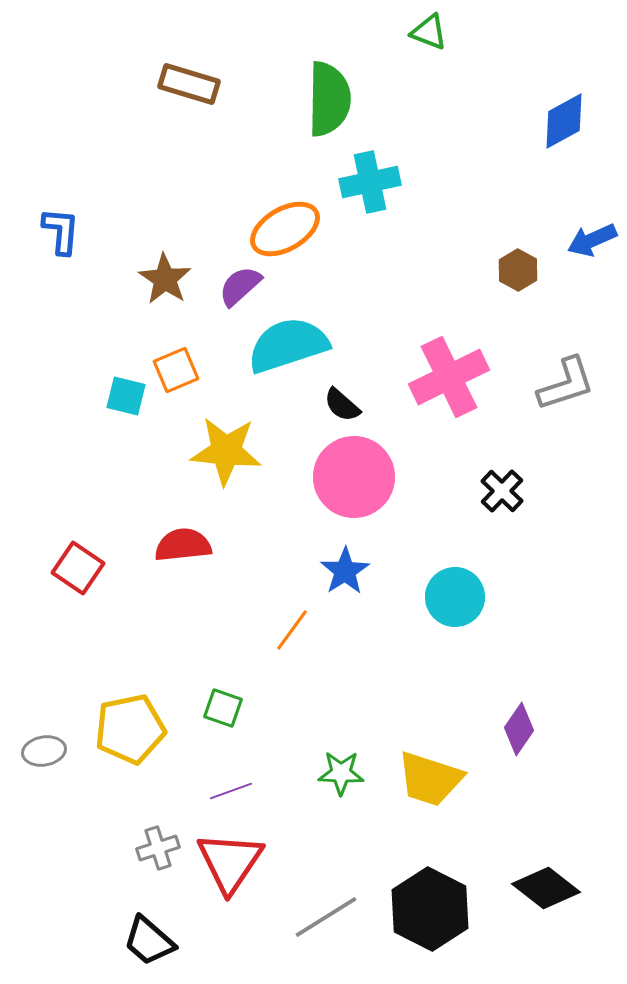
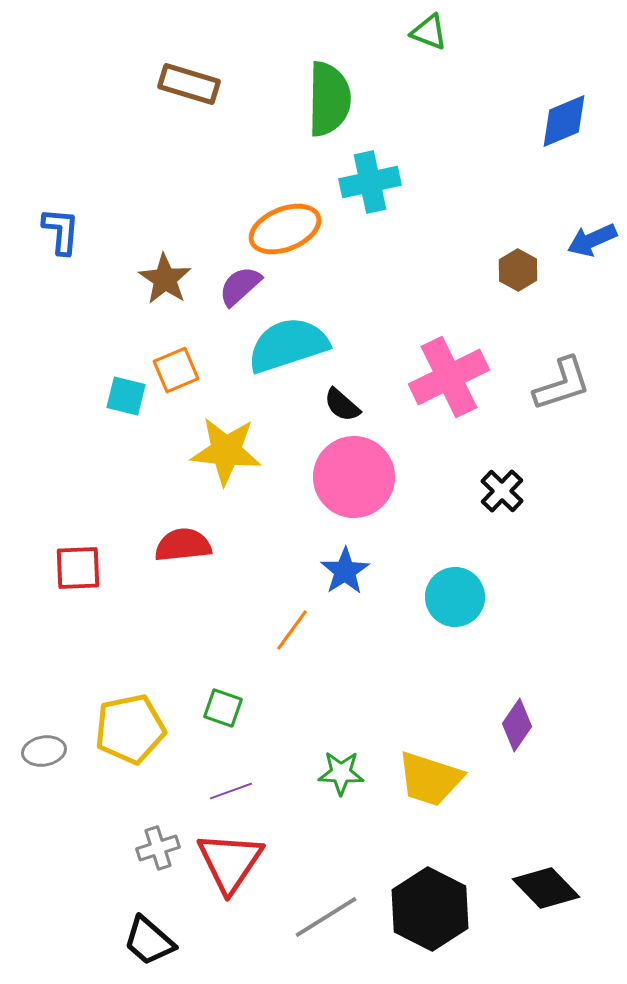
blue diamond: rotated 6 degrees clockwise
orange ellipse: rotated 8 degrees clockwise
gray L-shape: moved 4 px left
red square: rotated 36 degrees counterclockwise
purple diamond: moved 2 px left, 4 px up
black diamond: rotated 8 degrees clockwise
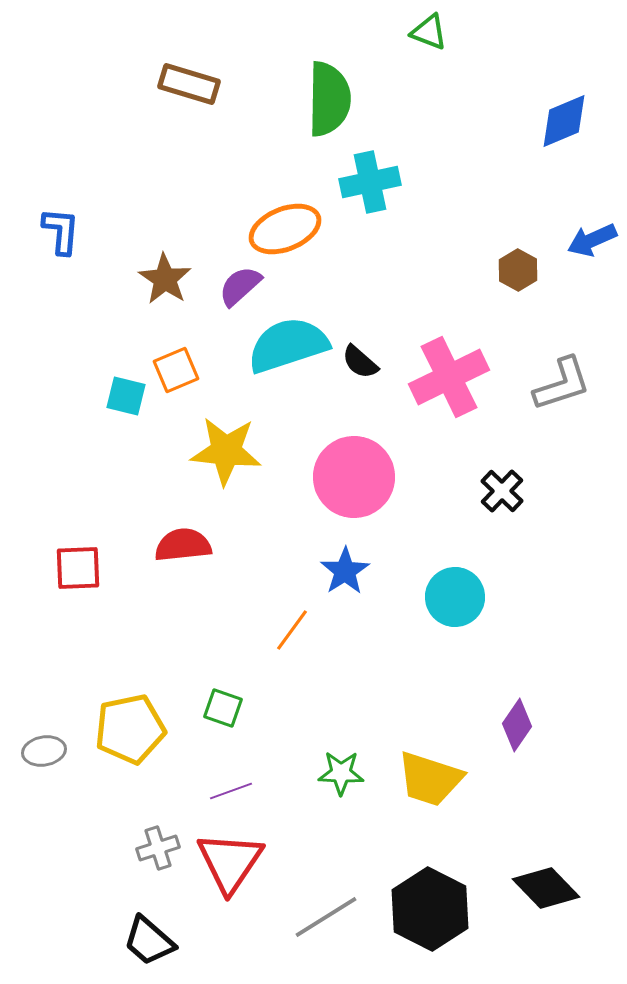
black semicircle: moved 18 px right, 43 px up
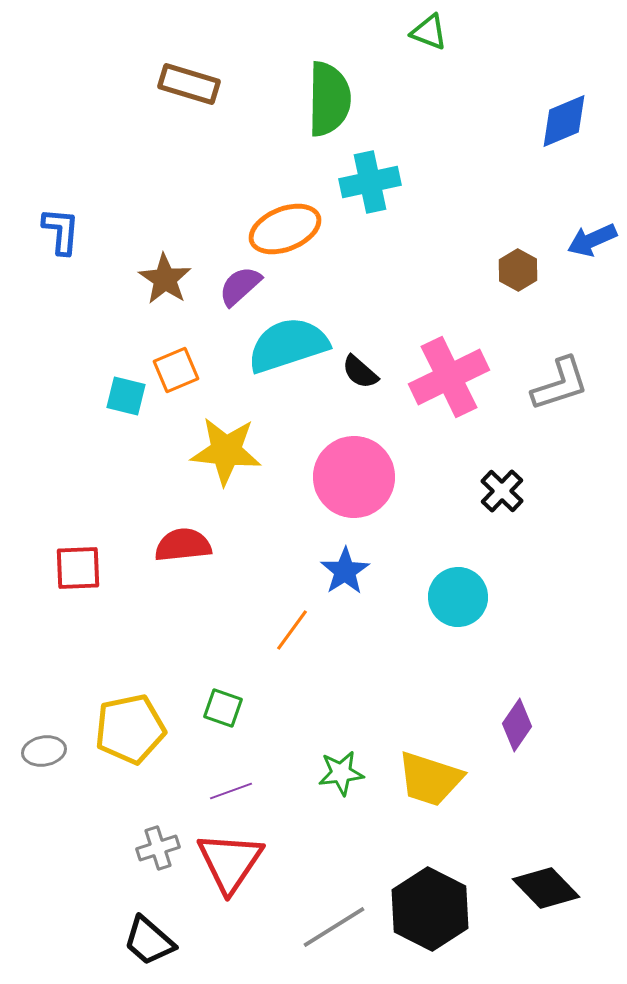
black semicircle: moved 10 px down
gray L-shape: moved 2 px left
cyan circle: moved 3 px right
green star: rotated 9 degrees counterclockwise
gray line: moved 8 px right, 10 px down
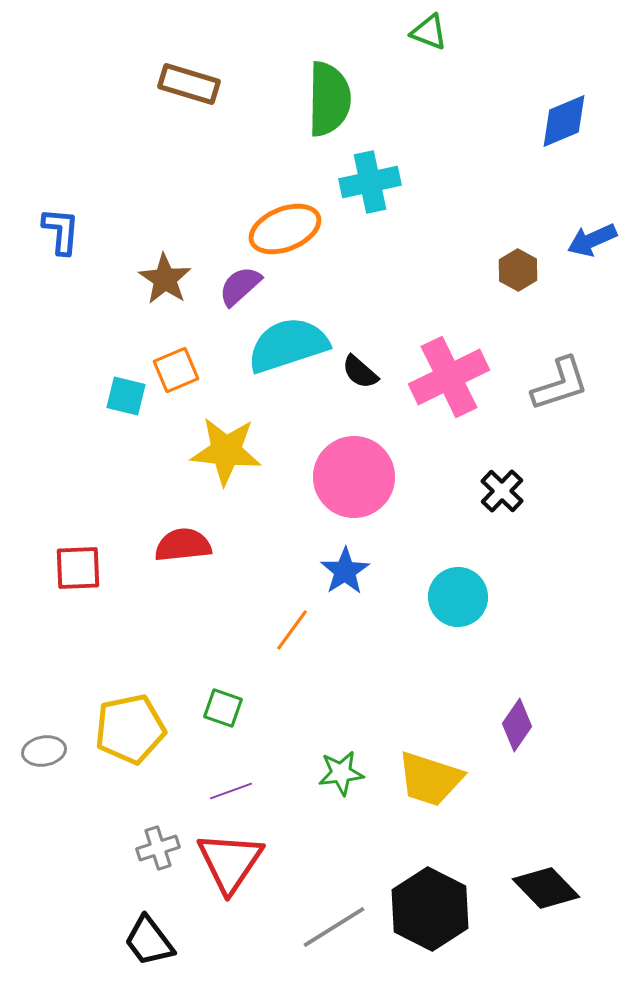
black trapezoid: rotated 12 degrees clockwise
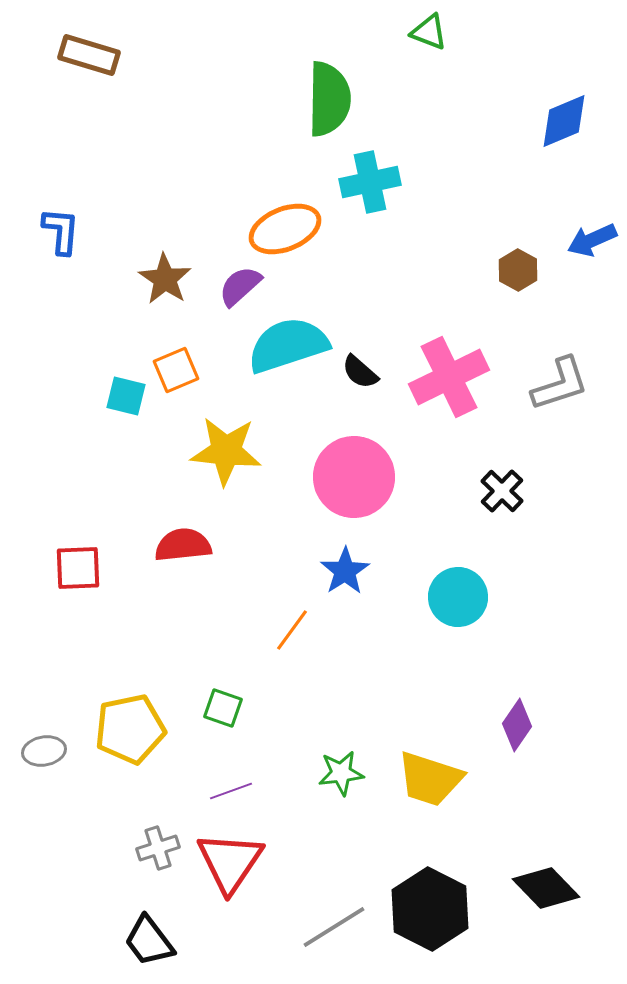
brown rectangle: moved 100 px left, 29 px up
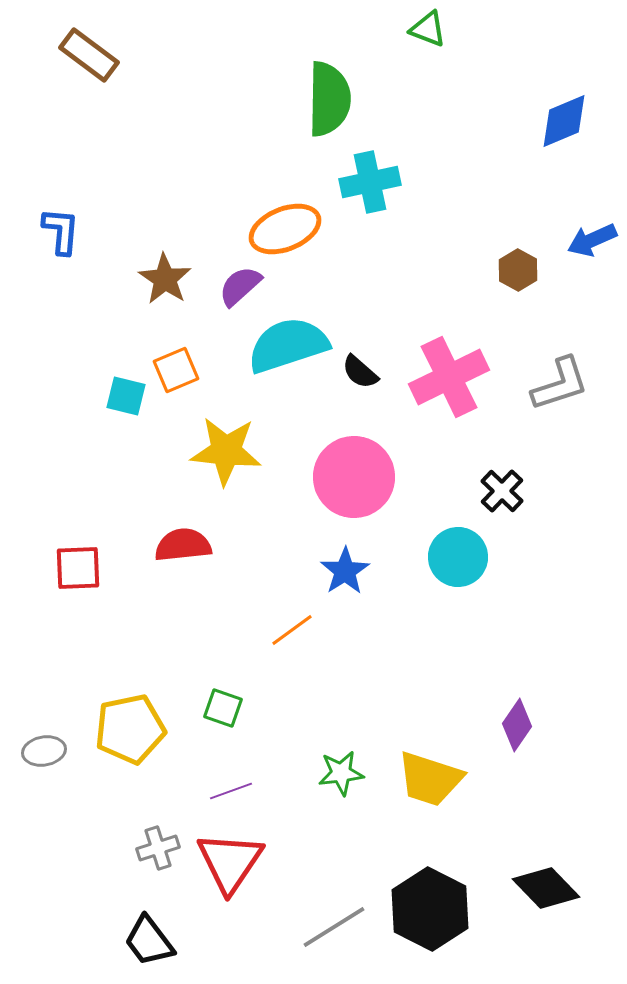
green triangle: moved 1 px left, 3 px up
brown rectangle: rotated 20 degrees clockwise
cyan circle: moved 40 px up
orange line: rotated 18 degrees clockwise
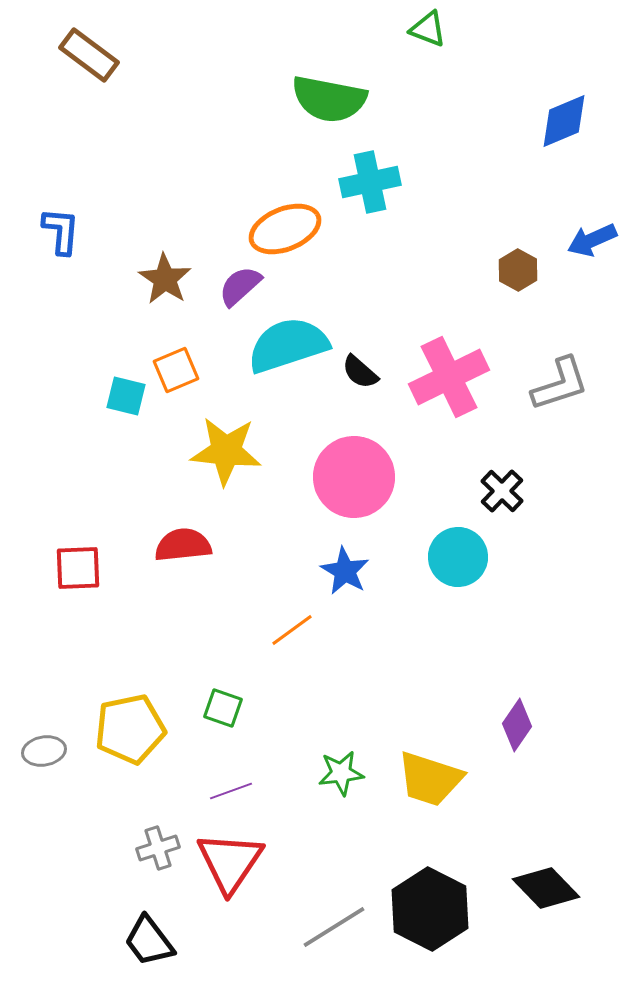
green semicircle: rotated 100 degrees clockwise
blue star: rotated 9 degrees counterclockwise
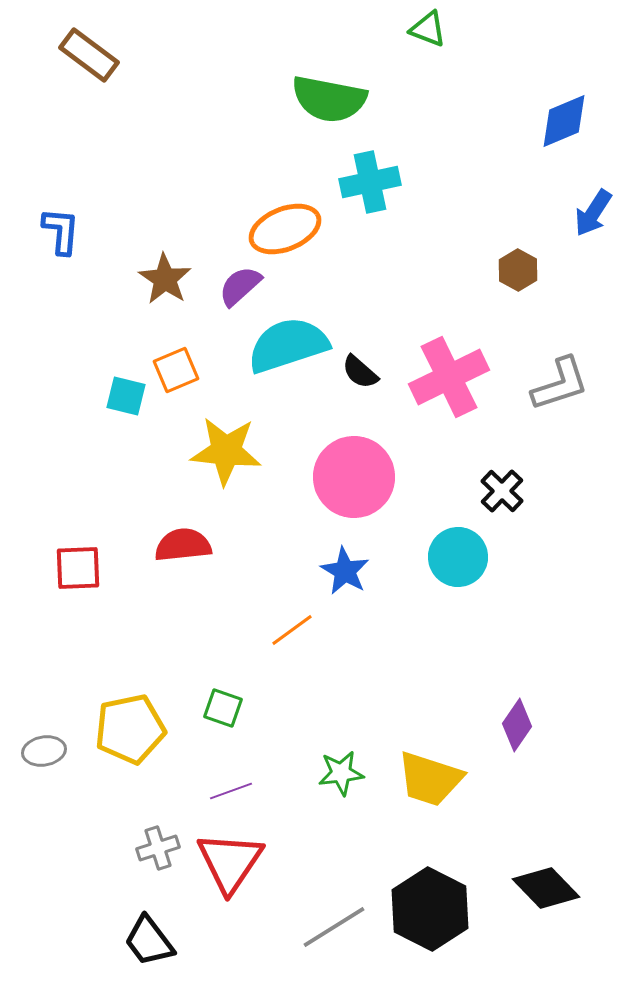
blue arrow: moved 1 px right, 27 px up; rotated 33 degrees counterclockwise
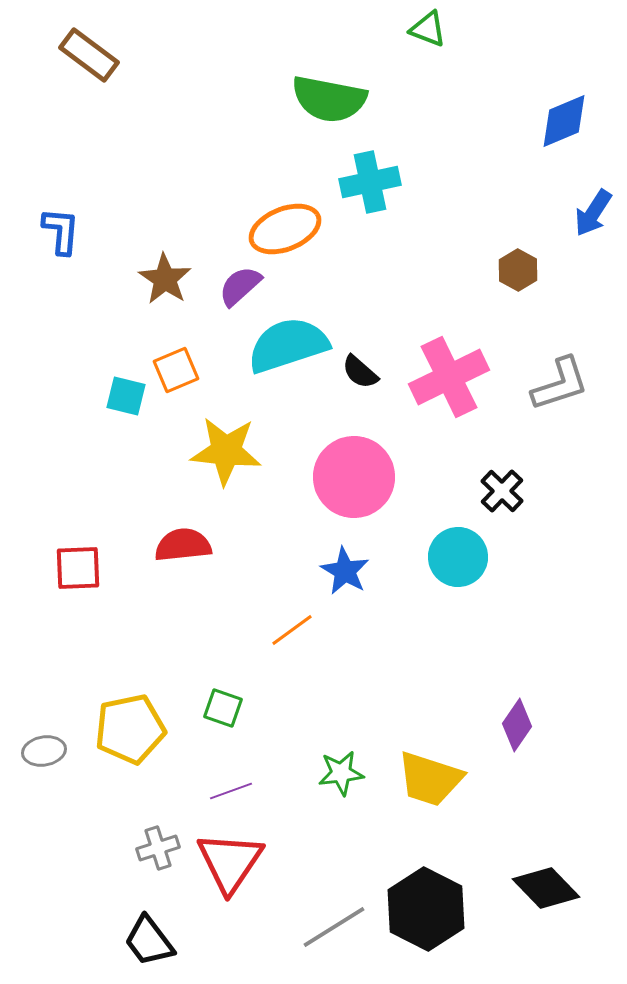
black hexagon: moved 4 px left
